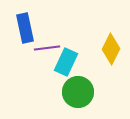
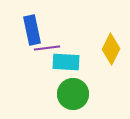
blue rectangle: moved 7 px right, 2 px down
cyan rectangle: rotated 68 degrees clockwise
green circle: moved 5 px left, 2 px down
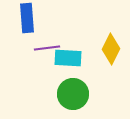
blue rectangle: moved 5 px left, 12 px up; rotated 8 degrees clockwise
cyan rectangle: moved 2 px right, 4 px up
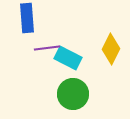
cyan rectangle: rotated 24 degrees clockwise
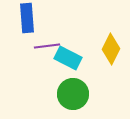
purple line: moved 2 px up
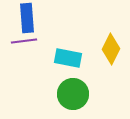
purple line: moved 23 px left, 5 px up
cyan rectangle: rotated 16 degrees counterclockwise
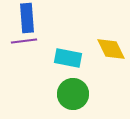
yellow diamond: rotated 52 degrees counterclockwise
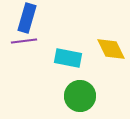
blue rectangle: rotated 20 degrees clockwise
green circle: moved 7 px right, 2 px down
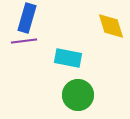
yellow diamond: moved 23 px up; rotated 8 degrees clockwise
green circle: moved 2 px left, 1 px up
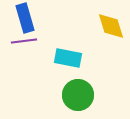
blue rectangle: moved 2 px left; rotated 32 degrees counterclockwise
